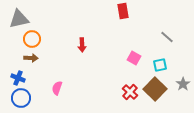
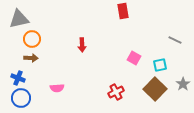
gray line: moved 8 px right, 3 px down; rotated 16 degrees counterclockwise
pink semicircle: rotated 112 degrees counterclockwise
red cross: moved 14 px left; rotated 21 degrees clockwise
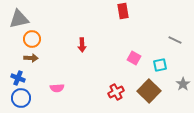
brown square: moved 6 px left, 2 px down
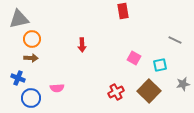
gray star: rotated 24 degrees clockwise
blue circle: moved 10 px right
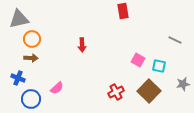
pink square: moved 4 px right, 2 px down
cyan square: moved 1 px left, 1 px down; rotated 24 degrees clockwise
pink semicircle: rotated 40 degrees counterclockwise
blue circle: moved 1 px down
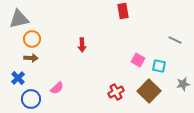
blue cross: rotated 24 degrees clockwise
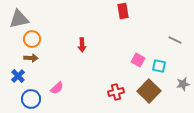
blue cross: moved 2 px up
red cross: rotated 14 degrees clockwise
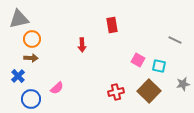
red rectangle: moved 11 px left, 14 px down
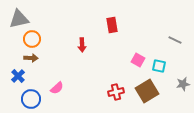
brown square: moved 2 px left; rotated 15 degrees clockwise
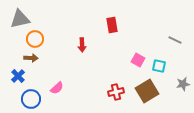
gray triangle: moved 1 px right
orange circle: moved 3 px right
